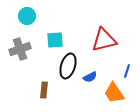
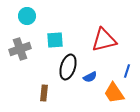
black ellipse: moved 1 px down
brown rectangle: moved 3 px down
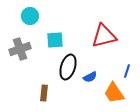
cyan circle: moved 3 px right
red triangle: moved 4 px up
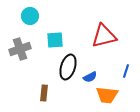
blue line: moved 1 px left
orange trapezoid: moved 7 px left, 2 px down; rotated 50 degrees counterclockwise
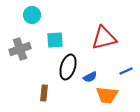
cyan circle: moved 2 px right, 1 px up
red triangle: moved 2 px down
blue line: rotated 48 degrees clockwise
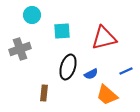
cyan square: moved 7 px right, 9 px up
blue semicircle: moved 1 px right, 3 px up
orange trapezoid: rotated 35 degrees clockwise
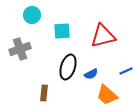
red triangle: moved 1 px left, 2 px up
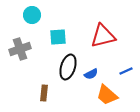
cyan square: moved 4 px left, 6 px down
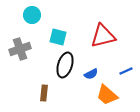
cyan square: rotated 18 degrees clockwise
black ellipse: moved 3 px left, 2 px up
